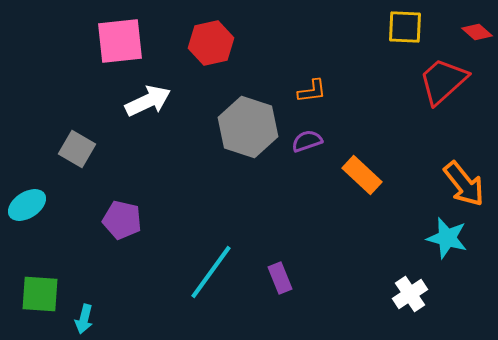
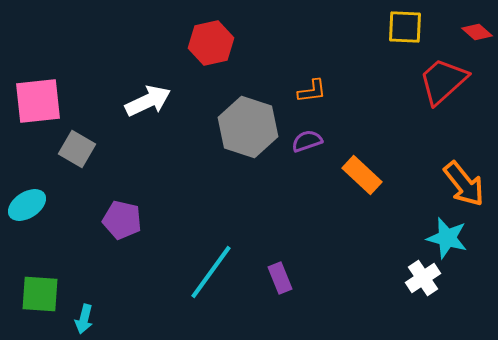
pink square: moved 82 px left, 60 px down
white cross: moved 13 px right, 16 px up
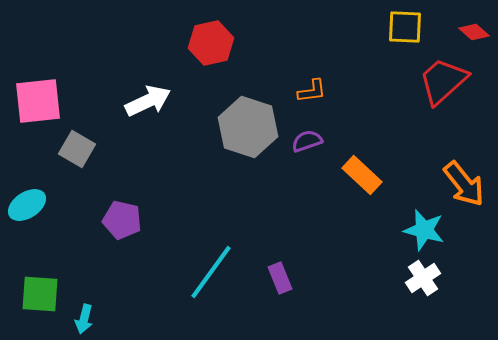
red diamond: moved 3 px left
cyan star: moved 23 px left, 8 px up
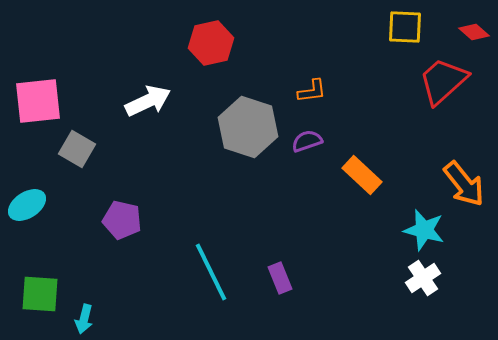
cyan line: rotated 62 degrees counterclockwise
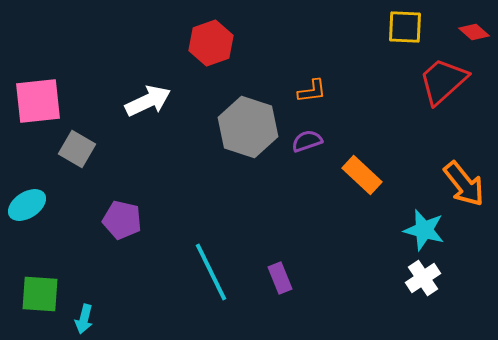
red hexagon: rotated 6 degrees counterclockwise
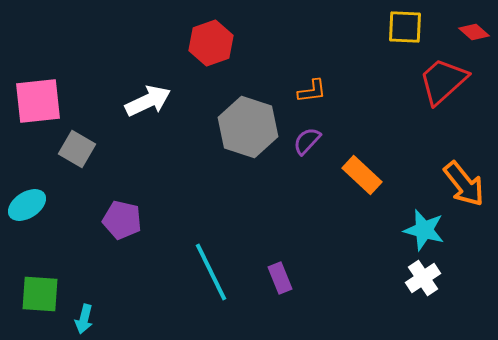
purple semicircle: rotated 28 degrees counterclockwise
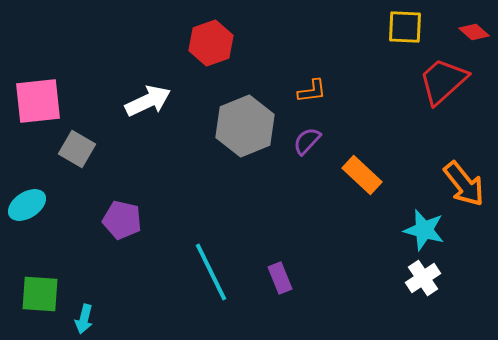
gray hexagon: moved 3 px left, 1 px up; rotated 20 degrees clockwise
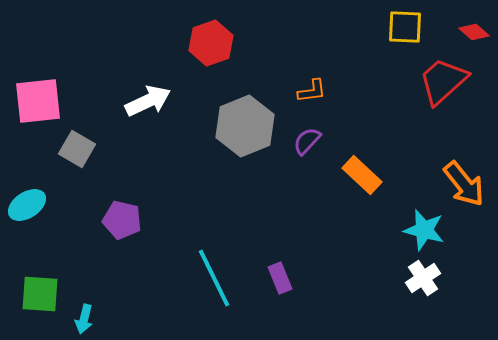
cyan line: moved 3 px right, 6 px down
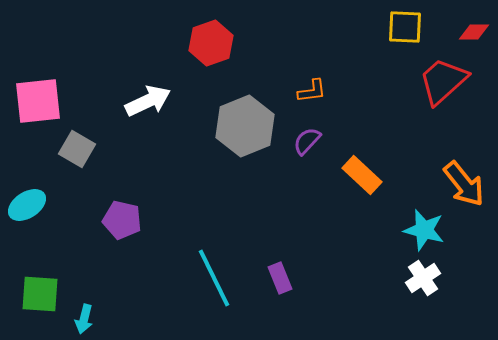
red diamond: rotated 40 degrees counterclockwise
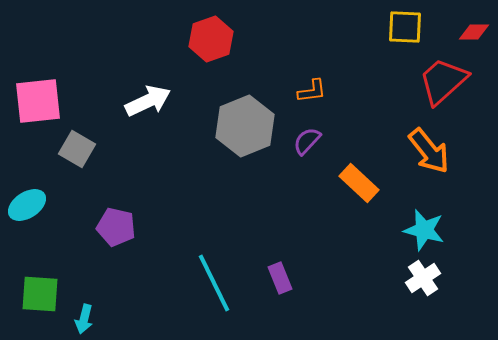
red hexagon: moved 4 px up
orange rectangle: moved 3 px left, 8 px down
orange arrow: moved 35 px left, 33 px up
purple pentagon: moved 6 px left, 7 px down
cyan line: moved 5 px down
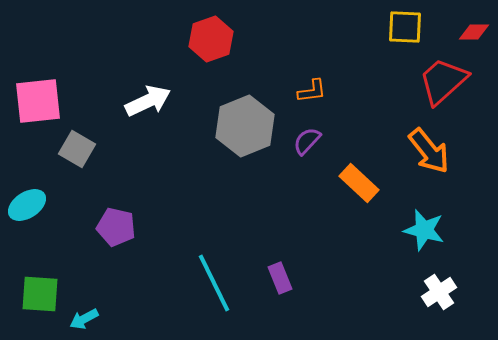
white cross: moved 16 px right, 14 px down
cyan arrow: rotated 48 degrees clockwise
